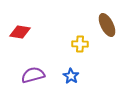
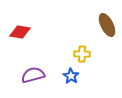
yellow cross: moved 2 px right, 10 px down
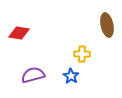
brown ellipse: rotated 15 degrees clockwise
red diamond: moved 1 px left, 1 px down
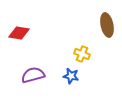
yellow cross: rotated 21 degrees clockwise
blue star: rotated 21 degrees counterclockwise
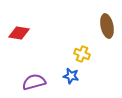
brown ellipse: moved 1 px down
purple semicircle: moved 1 px right, 7 px down
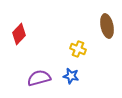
red diamond: moved 1 px down; rotated 55 degrees counterclockwise
yellow cross: moved 4 px left, 5 px up
purple semicircle: moved 5 px right, 4 px up
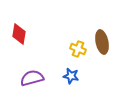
brown ellipse: moved 5 px left, 16 px down
red diamond: rotated 35 degrees counterclockwise
purple semicircle: moved 7 px left
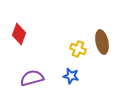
red diamond: rotated 10 degrees clockwise
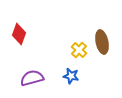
yellow cross: moved 1 px right, 1 px down; rotated 21 degrees clockwise
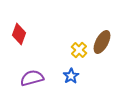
brown ellipse: rotated 40 degrees clockwise
blue star: rotated 28 degrees clockwise
